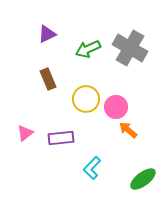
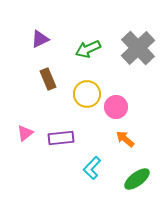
purple triangle: moved 7 px left, 5 px down
gray cross: moved 8 px right; rotated 16 degrees clockwise
yellow circle: moved 1 px right, 5 px up
orange arrow: moved 3 px left, 9 px down
green ellipse: moved 6 px left
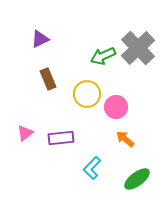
green arrow: moved 15 px right, 7 px down
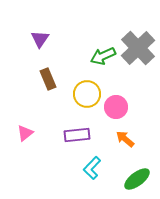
purple triangle: rotated 30 degrees counterclockwise
purple rectangle: moved 16 px right, 3 px up
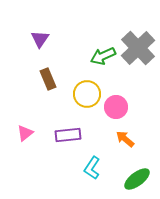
purple rectangle: moved 9 px left
cyan L-shape: rotated 10 degrees counterclockwise
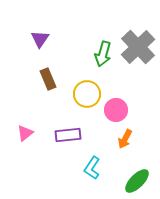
gray cross: moved 1 px up
green arrow: moved 2 px up; rotated 50 degrees counterclockwise
pink circle: moved 3 px down
orange arrow: rotated 102 degrees counterclockwise
green ellipse: moved 2 px down; rotated 8 degrees counterclockwise
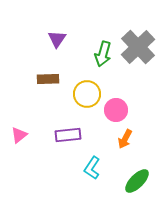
purple triangle: moved 17 px right
brown rectangle: rotated 70 degrees counterclockwise
pink triangle: moved 6 px left, 2 px down
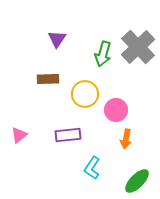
yellow circle: moved 2 px left
orange arrow: moved 1 px right; rotated 18 degrees counterclockwise
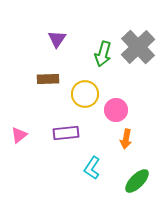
purple rectangle: moved 2 px left, 2 px up
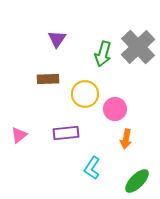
pink circle: moved 1 px left, 1 px up
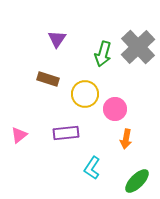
brown rectangle: rotated 20 degrees clockwise
